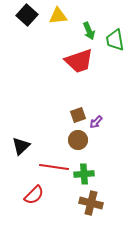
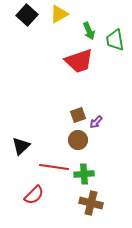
yellow triangle: moved 1 px right, 2 px up; rotated 24 degrees counterclockwise
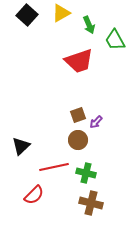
yellow triangle: moved 2 px right, 1 px up
green arrow: moved 6 px up
green trapezoid: rotated 20 degrees counterclockwise
red line: rotated 20 degrees counterclockwise
green cross: moved 2 px right, 1 px up; rotated 18 degrees clockwise
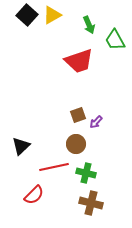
yellow triangle: moved 9 px left, 2 px down
brown circle: moved 2 px left, 4 px down
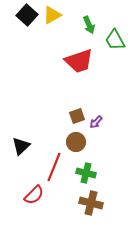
brown square: moved 1 px left, 1 px down
brown circle: moved 2 px up
red line: rotated 56 degrees counterclockwise
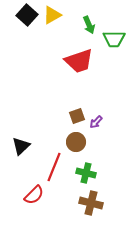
green trapezoid: moved 1 px left, 1 px up; rotated 60 degrees counterclockwise
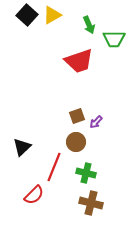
black triangle: moved 1 px right, 1 px down
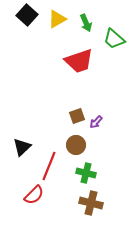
yellow triangle: moved 5 px right, 4 px down
green arrow: moved 3 px left, 2 px up
green trapezoid: rotated 40 degrees clockwise
brown circle: moved 3 px down
red line: moved 5 px left, 1 px up
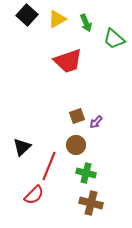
red trapezoid: moved 11 px left
